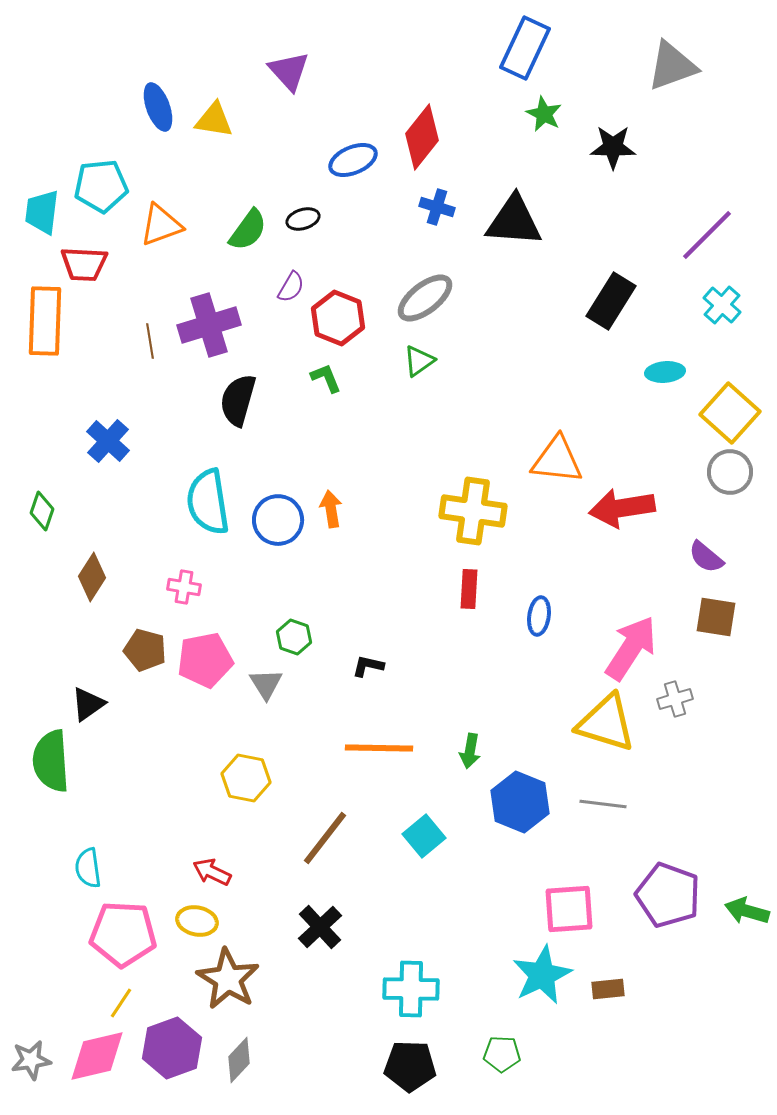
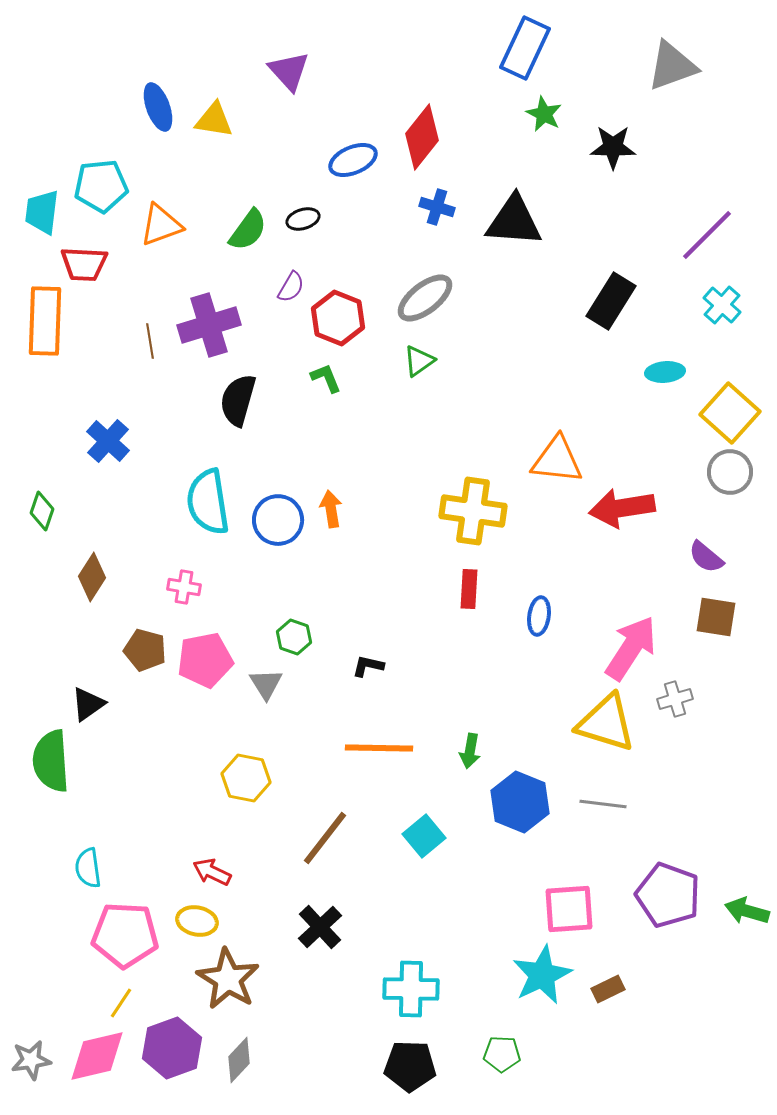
pink pentagon at (123, 934): moved 2 px right, 1 px down
brown rectangle at (608, 989): rotated 20 degrees counterclockwise
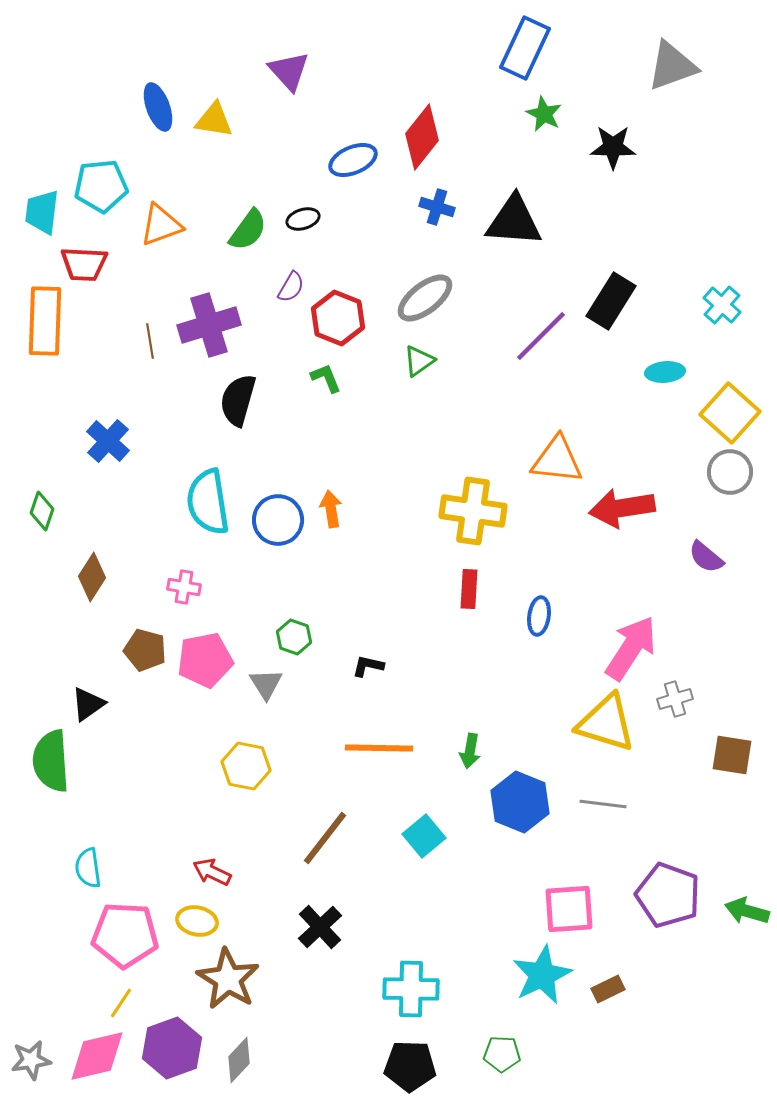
purple line at (707, 235): moved 166 px left, 101 px down
brown square at (716, 617): moved 16 px right, 138 px down
yellow hexagon at (246, 778): moved 12 px up
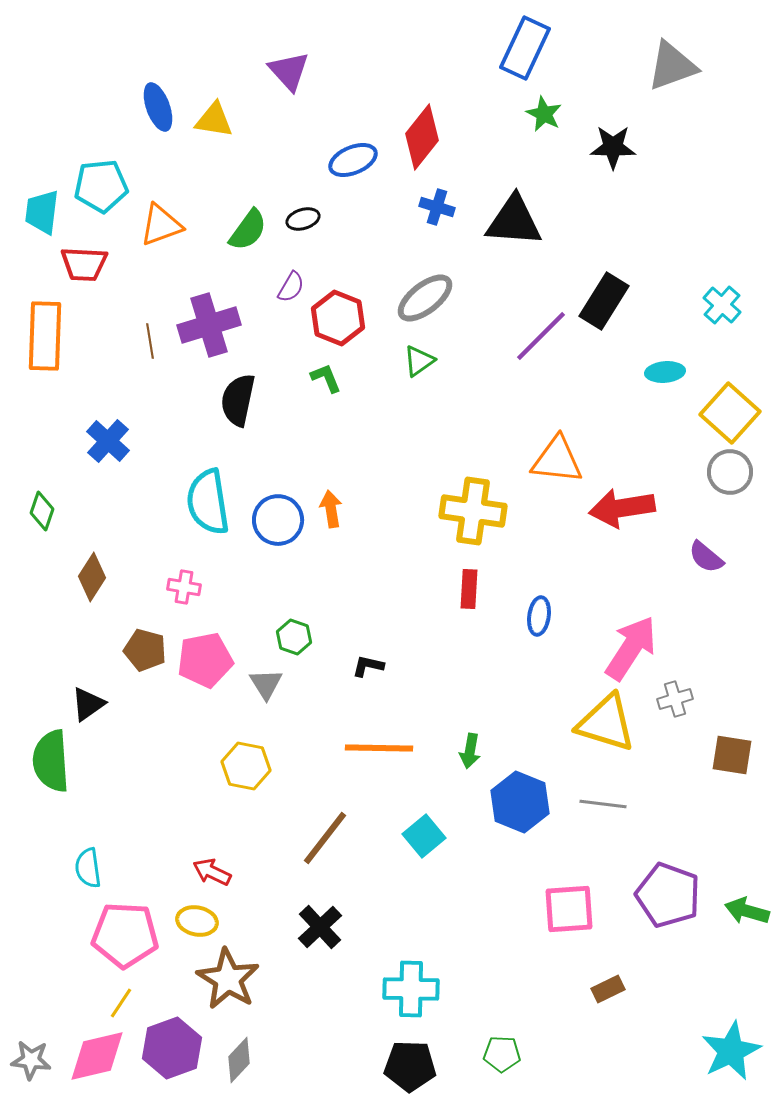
black rectangle at (611, 301): moved 7 px left
orange rectangle at (45, 321): moved 15 px down
black semicircle at (238, 400): rotated 4 degrees counterclockwise
cyan star at (542, 975): moved 189 px right, 76 px down
gray star at (31, 1060): rotated 15 degrees clockwise
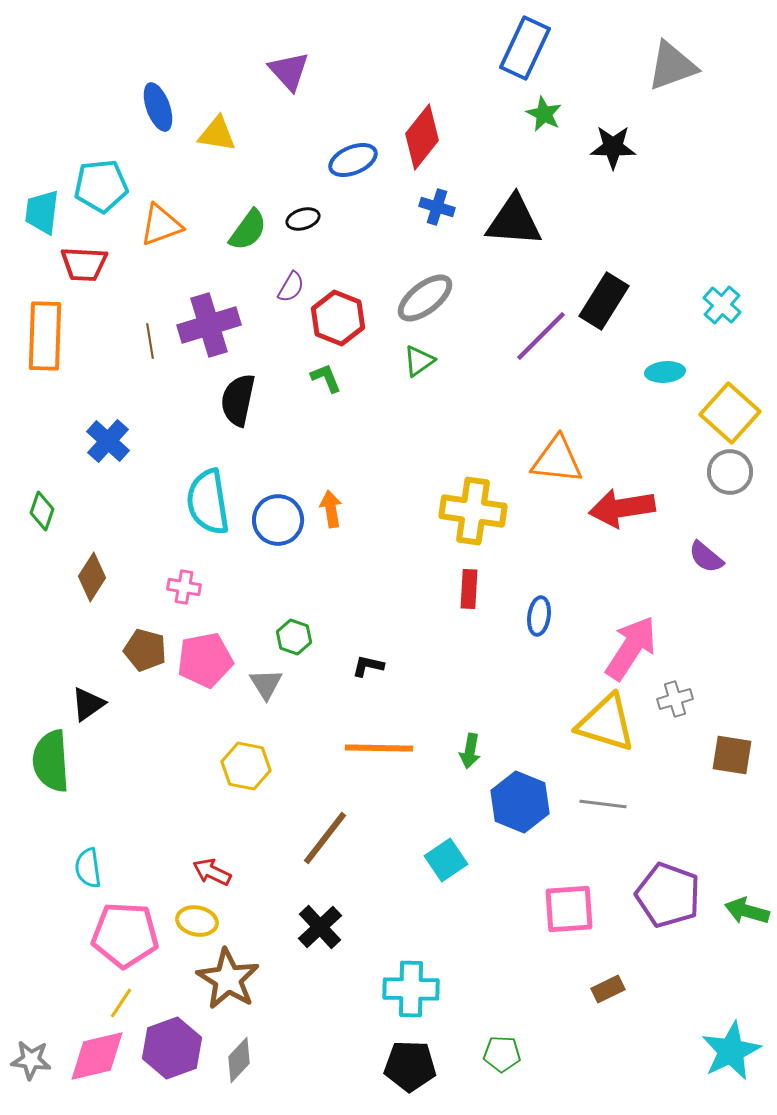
yellow triangle at (214, 120): moved 3 px right, 14 px down
cyan square at (424, 836): moved 22 px right, 24 px down; rotated 6 degrees clockwise
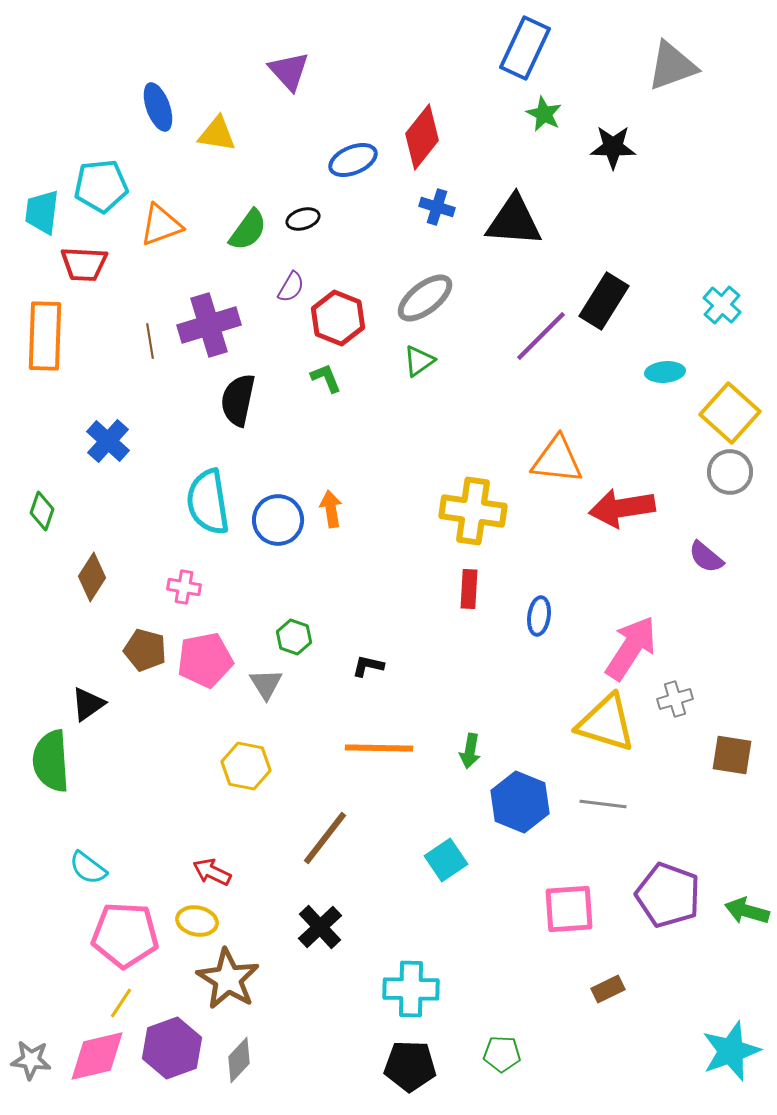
cyan semicircle at (88, 868): rotated 45 degrees counterclockwise
cyan star at (731, 1051): rotated 6 degrees clockwise
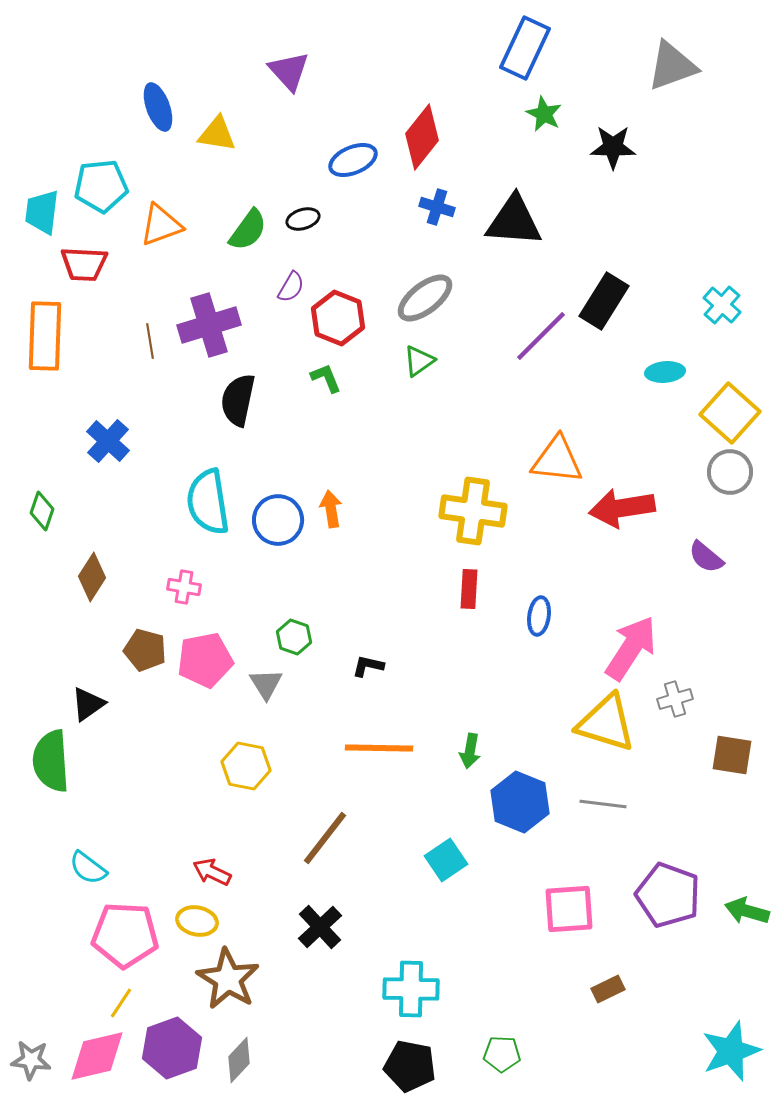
black pentagon at (410, 1066): rotated 9 degrees clockwise
